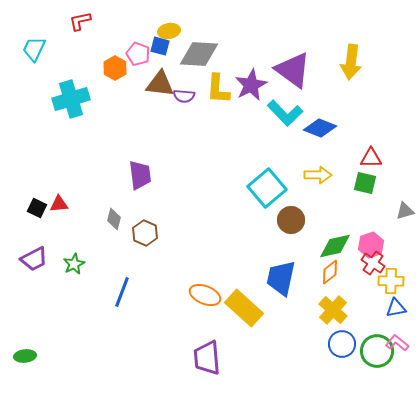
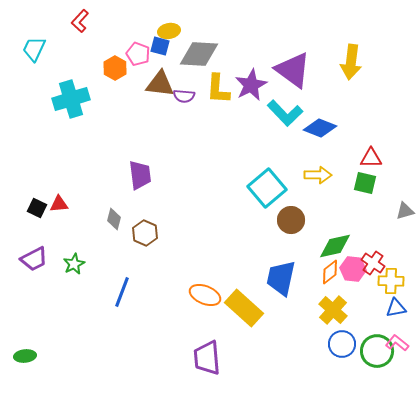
red L-shape at (80, 21): rotated 35 degrees counterclockwise
pink hexagon at (371, 245): moved 18 px left, 24 px down; rotated 25 degrees clockwise
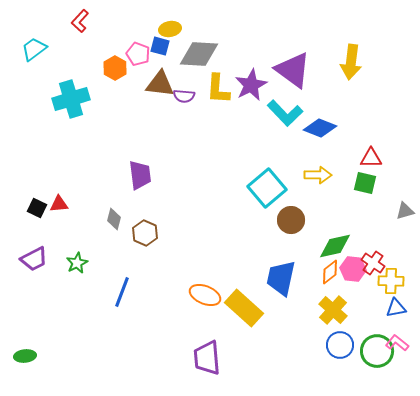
yellow ellipse at (169, 31): moved 1 px right, 2 px up
cyan trapezoid at (34, 49): rotated 28 degrees clockwise
green star at (74, 264): moved 3 px right, 1 px up
blue circle at (342, 344): moved 2 px left, 1 px down
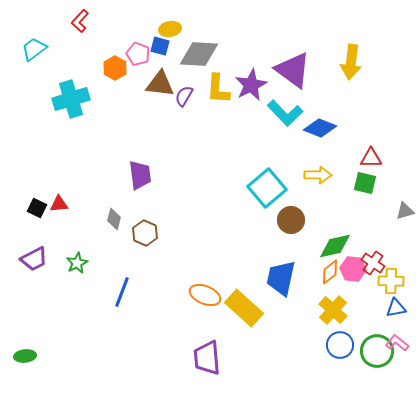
purple semicircle at (184, 96): rotated 115 degrees clockwise
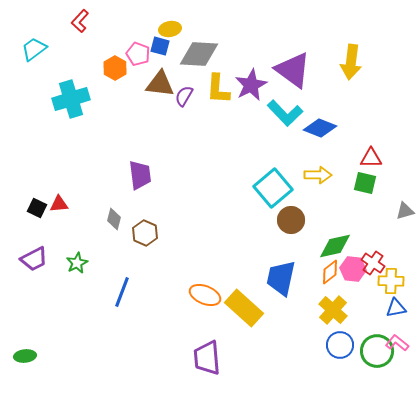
cyan square at (267, 188): moved 6 px right
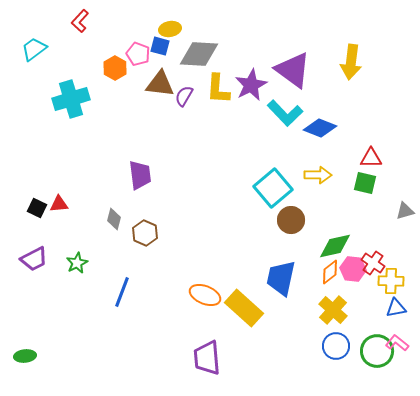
blue circle at (340, 345): moved 4 px left, 1 px down
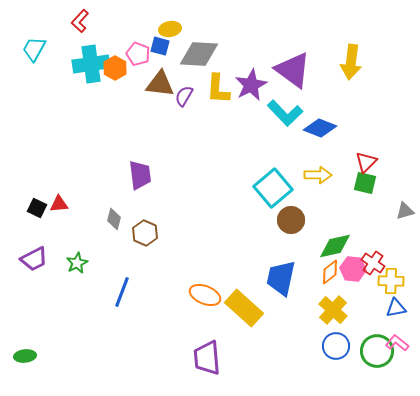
cyan trapezoid at (34, 49): rotated 24 degrees counterclockwise
cyan cross at (71, 99): moved 20 px right, 35 px up; rotated 9 degrees clockwise
red triangle at (371, 158): moved 5 px left, 4 px down; rotated 45 degrees counterclockwise
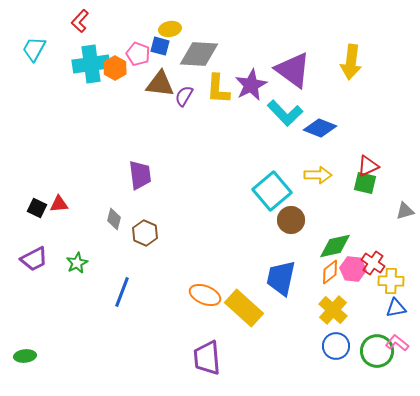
red triangle at (366, 162): moved 2 px right, 4 px down; rotated 20 degrees clockwise
cyan square at (273, 188): moved 1 px left, 3 px down
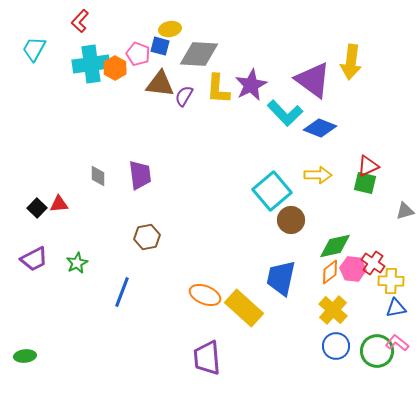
purple triangle at (293, 70): moved 20 px right, 10 px down
black square at (37, 208): rotated 18 degrees clockwise
gray diamond at (114, 219): moved 16 px left, 43 px up; rotated 15 degrees counterclockwise
brown hexagon at (145, 233): moved 2 px right, 4 px down; rotated 25 degrees clockwise
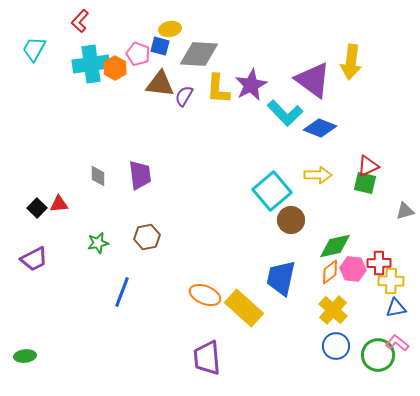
green star at (77, 263): moved 21 px right, 20 px up; rotated 15 degrees clockwise
red cross at (373, 263): moved 6 px right; rotated 35 degrees counterclockwise
green circle at (377, 351): moved 1 px right, 4 px down
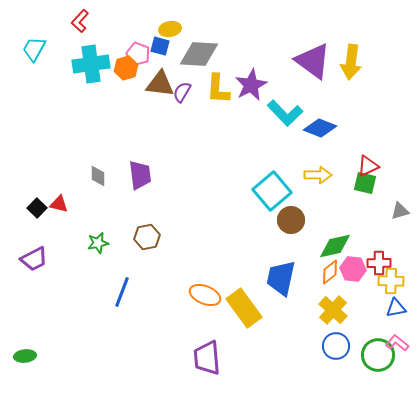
orange hexagon at (115, 68): moved 11 px right; rotated 15 degrees clockwise
purple triangle at (313, 80): moved 19 px up
purple semicircle at (184, 96): moved 2 px left, 4 px up
red triangle at (59, 204): rotated 18 degrees clockwise
gray triangle at (405, 211): moved 5 px left
yellow rectangle at (244, 308): rotated 12 degrees clockwise
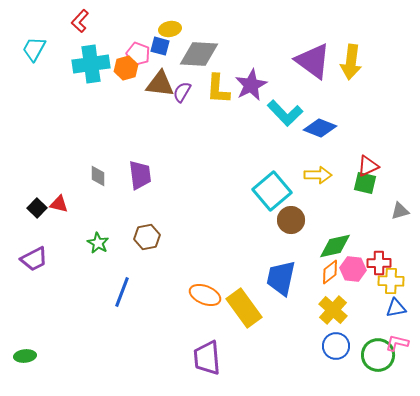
green star at (98, 243): rotated 30 degrees counterclockwise
pink L-shape at (397, 343): rotated 25 degrees counterclockwise
